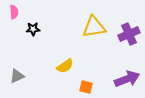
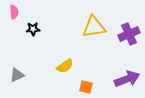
gray triangle: moved 1 px up
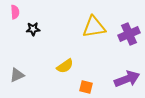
pink semicircle: moved 1 px right
